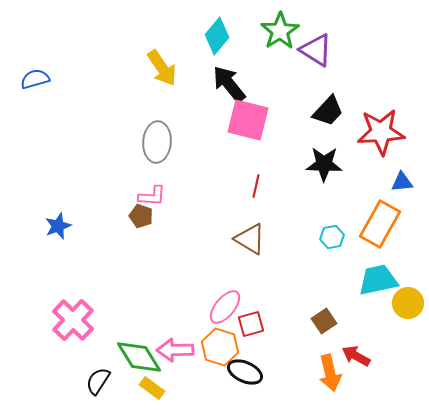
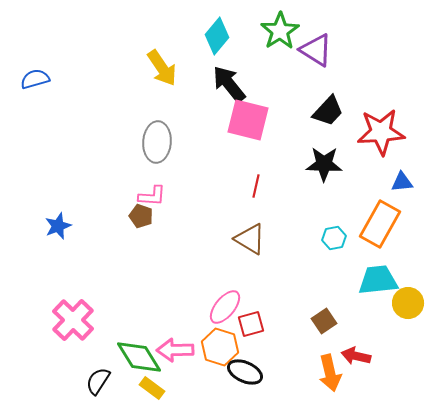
cyan hexagon: moved 2 px right, 1 px down
cyan trapezoid: rotated 6 degrees clockwise
red arrow: rotated 16 degrees counterclockwise
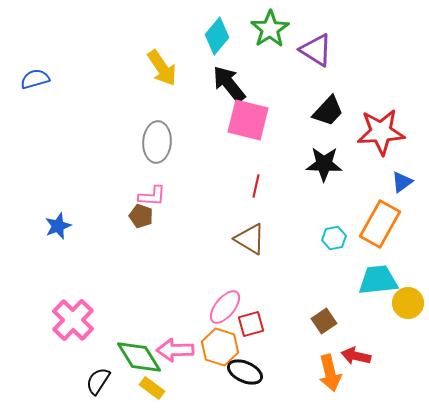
green star: moved 10 px left, 2 px up
blue triangle: rotated 30 degrees counterclockwise
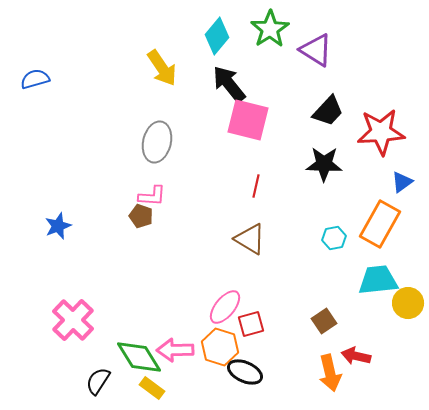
gray ellipse: rotated 9 degrees clockwise
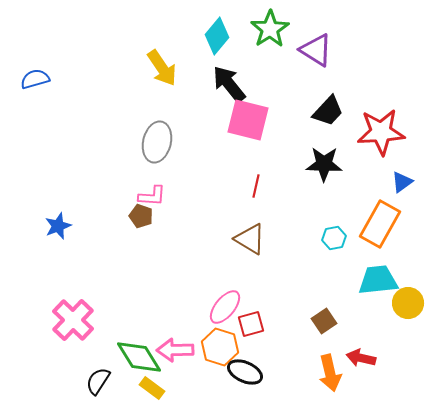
red arrow: moved 5 px right, 2 px down
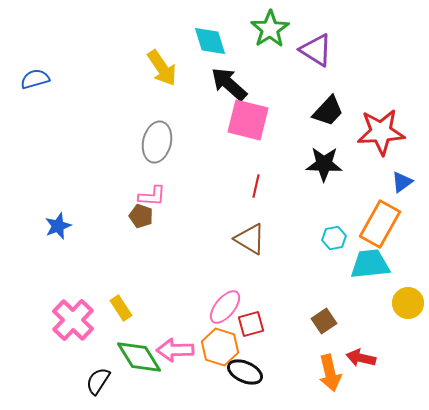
cyan diamond: moved 7 px left, 5 px down; rotated 57 degrees counterclockwise
black arrow: rotated 9 degrees counterclockwise
cyan trapezoid: moved 8 px left, 16 px up
yellow rectangle: moved 31 px left, 80 px up; rotated 20 degrees clockwise
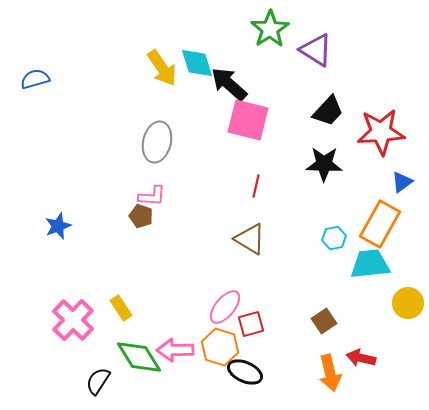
cyan diamond: moved 13 px left, 22 px down
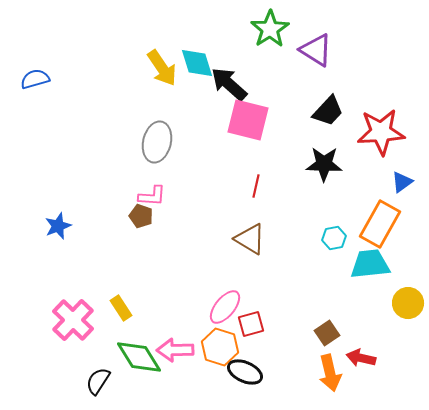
brown square: moved 3 px right, 12 px down
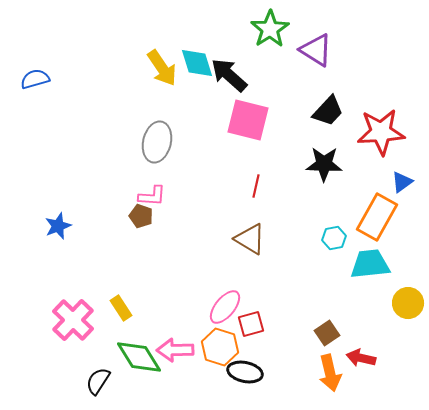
black arrow: moved 9 px up
orange rectangle: moved 3 px left, 7 px up
black ellipse: rotated 12 degrees counterclockwise
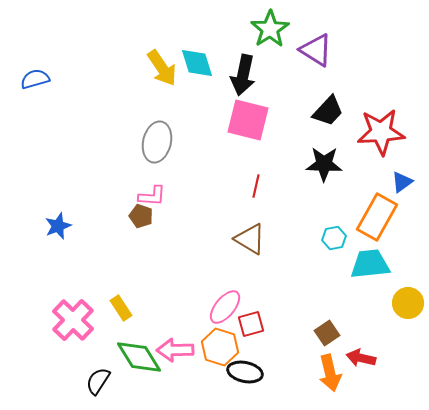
black arrow: moved 14 px right; rotated 120 degrees counterclockwise
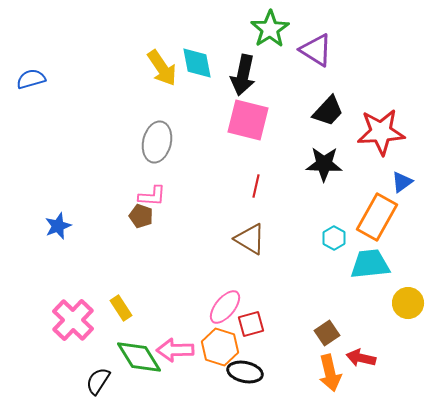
cyan diamond: rotated 6 degrees clockwise
blue semicircle: moved 4 px left
cyan hexagon: rotated 20 degrees counterclockwise
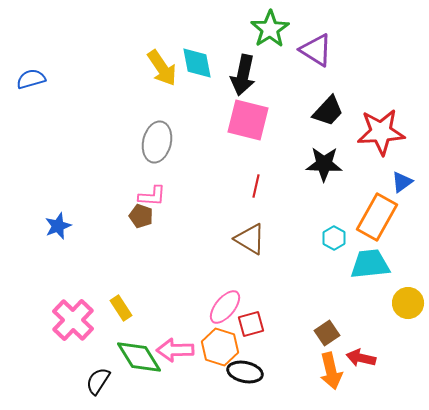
orange arrow: moved 1 px right, 2 px up
